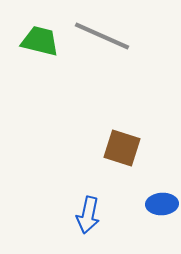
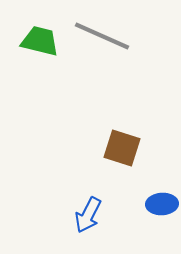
blue arrow: rotated 15 degrees clockwise
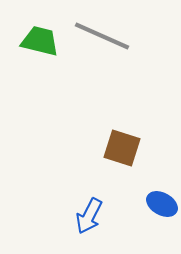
blue ellipse: rotated 32 degrees clockwise
blue arrow: moved 1 px right, 1 px down
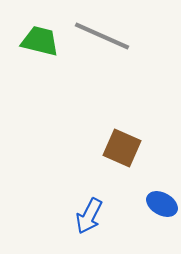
brown square: rotated 6 degrees clockwise
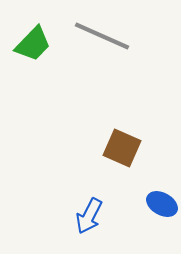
green trapezoid: moved 7 px left, 3 px down; rotated 120 degrees clockwise
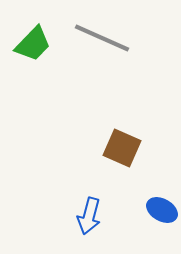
gray line: moved 2 px down
blue ellipse: moved 6 px down
blue arrow: rotated 12 degrees counterclockwise
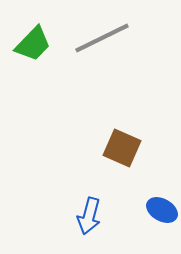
gray line: rotated 50 degrees counterclockwise
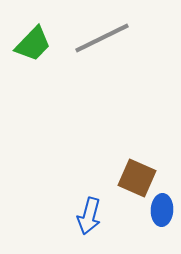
brown square: moved 15 px right, 30 px down
blue ellipse: rotated 64 degrees clockwise
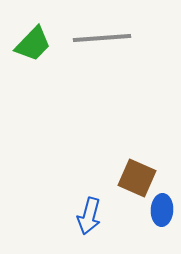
gray line: rotated 22 degrees clockwise
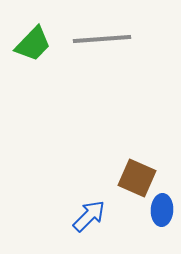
gray line: moved 1 px down
blue arrow: rotated 150 degrees counterclockwise
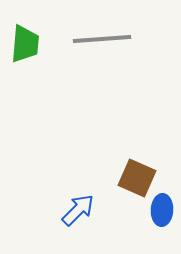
green trapezoid: moved 8 px left; rotated 39 degrees counterclockwise
blue arrow: moved 11 px left, 6 px up
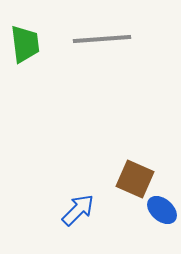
green trapezoid: rotated 12 degrees counterclockwise
brown square: moved 2 px left, 1 px down
blue ellipse: rotated 52 degrees counterclockwise
